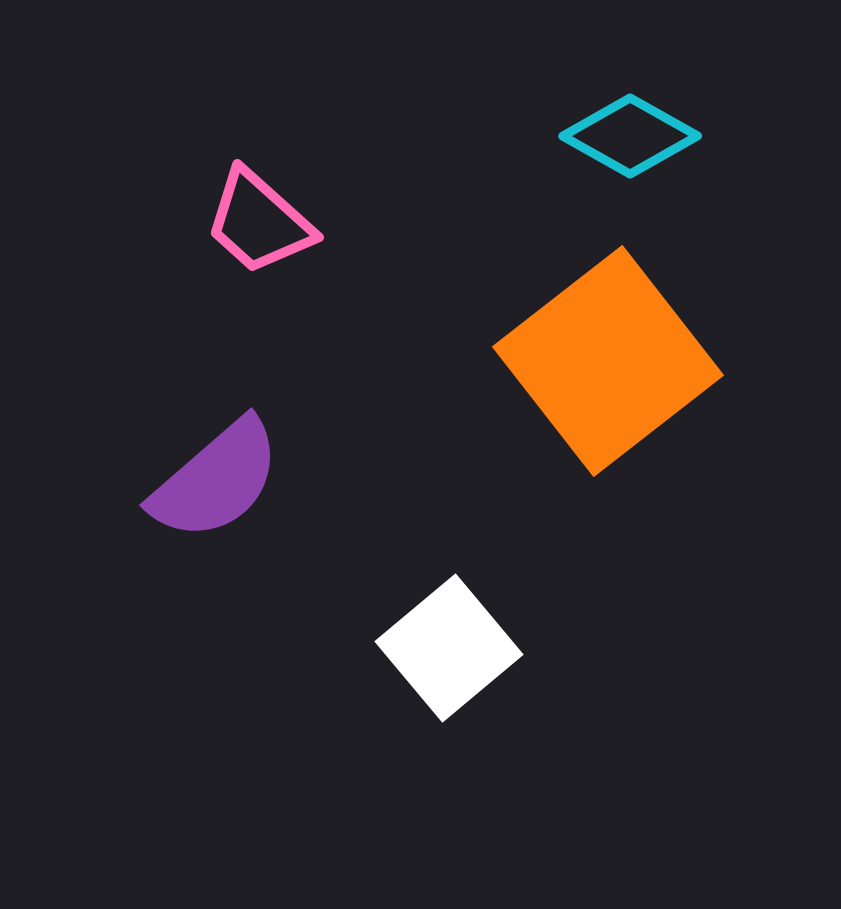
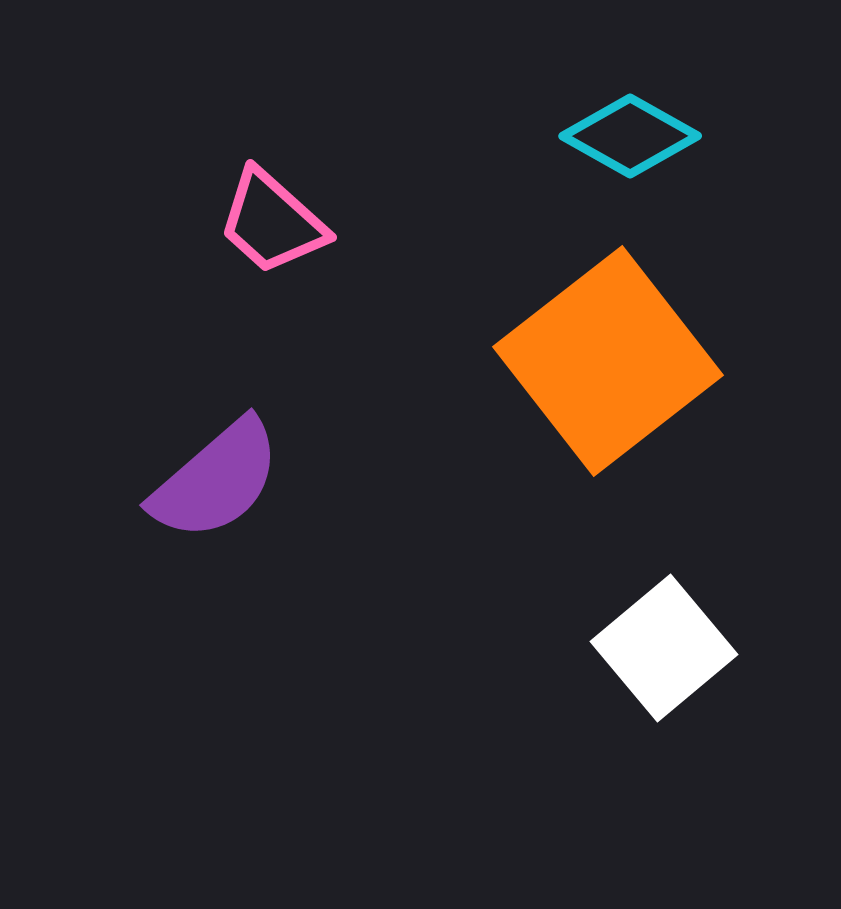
pink trapezoid: moved 13 px right
white square: moved 215 px right
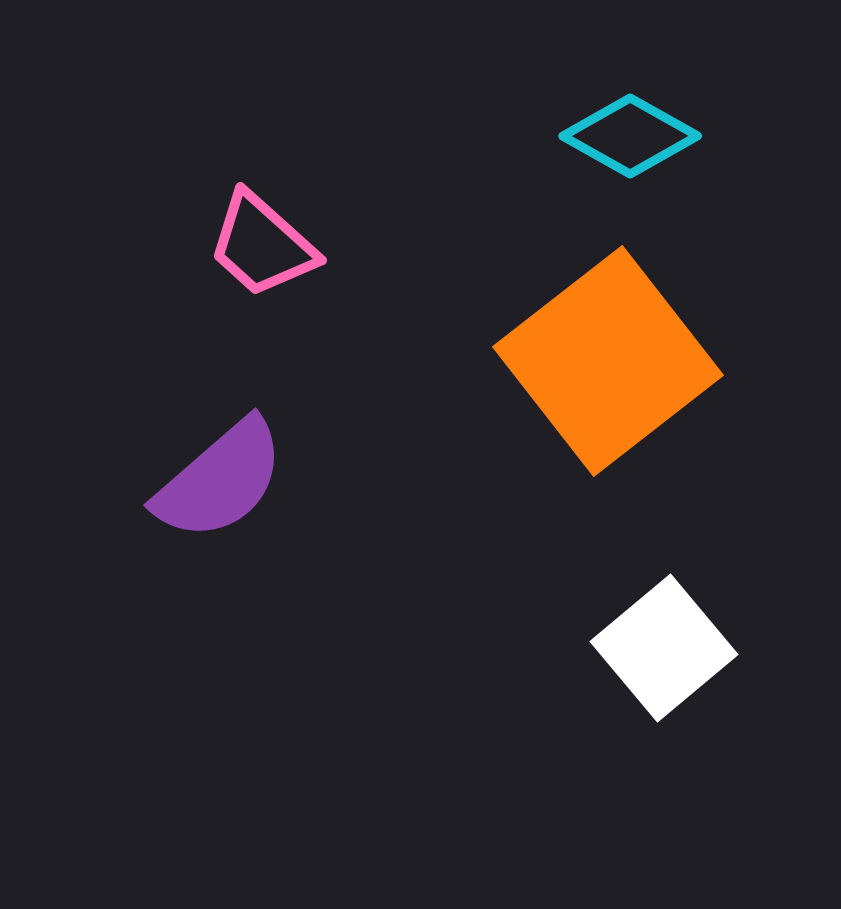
pink trapezoid: moved 10 px left, 23 px down
purple semicircle: moved 4 px right
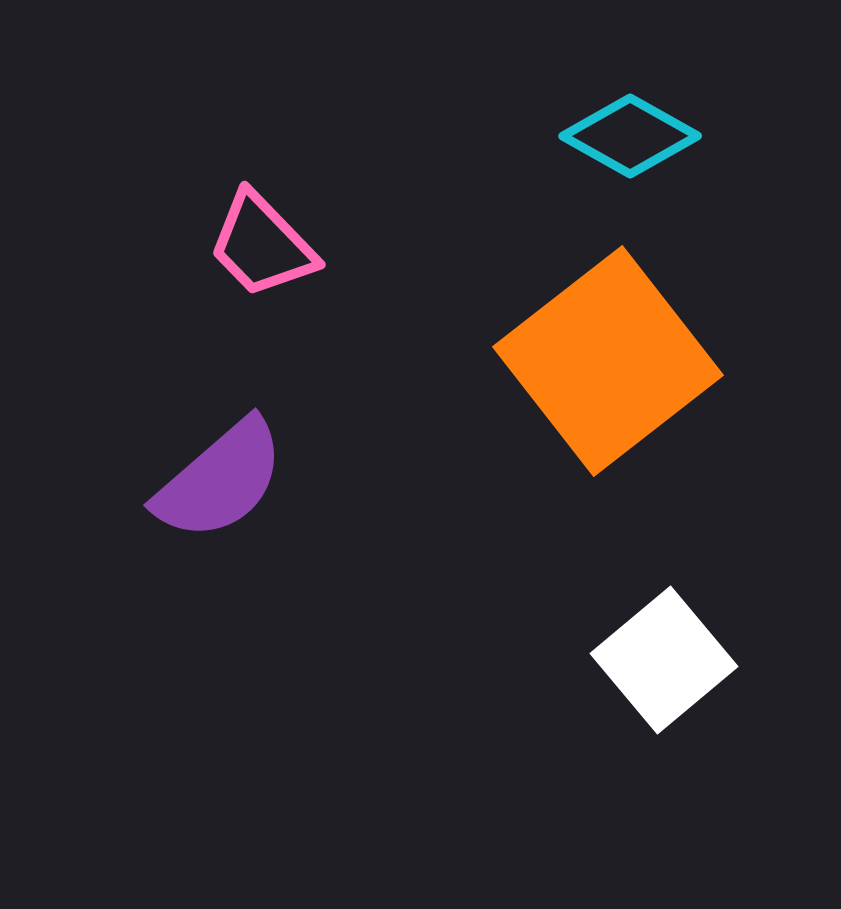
pink trapezoid: rotated 4 degrees clockwise
white square: moved 12 px down
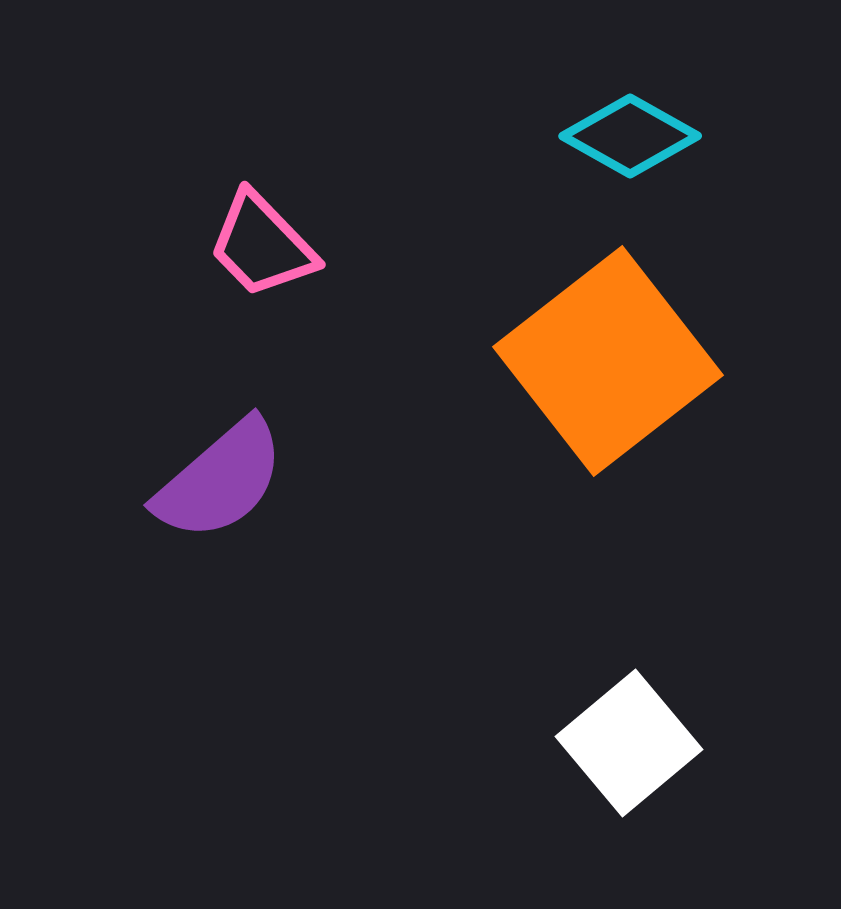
white square: moved 35 px left, 83 px down
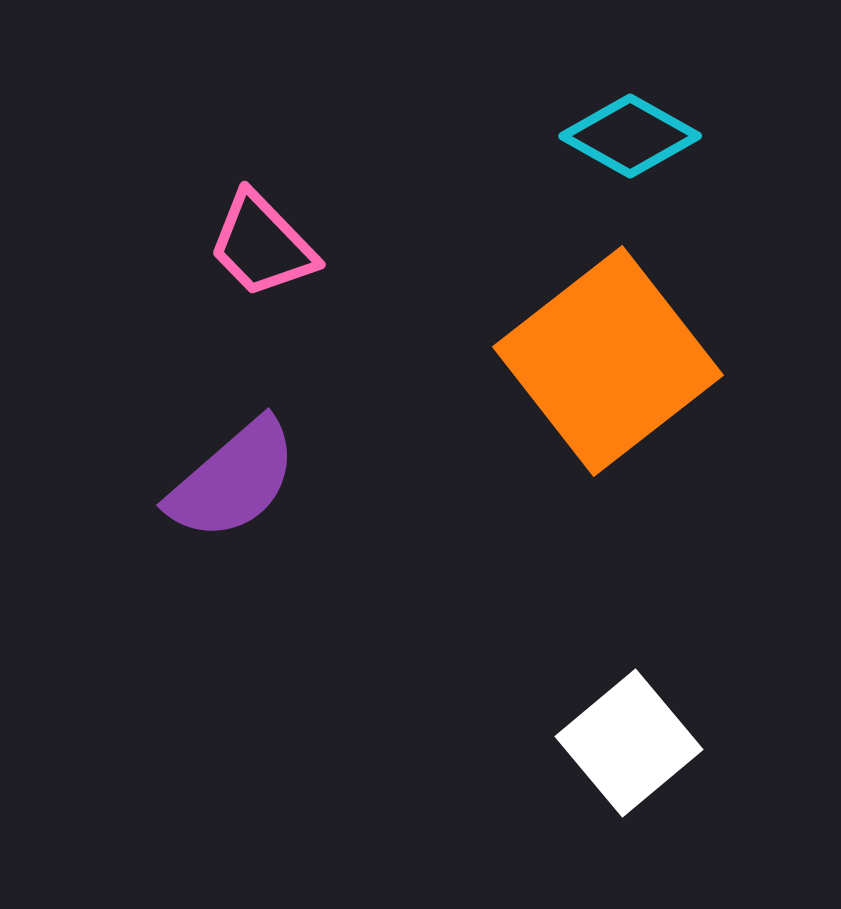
purple semicircle: moved 13 px right
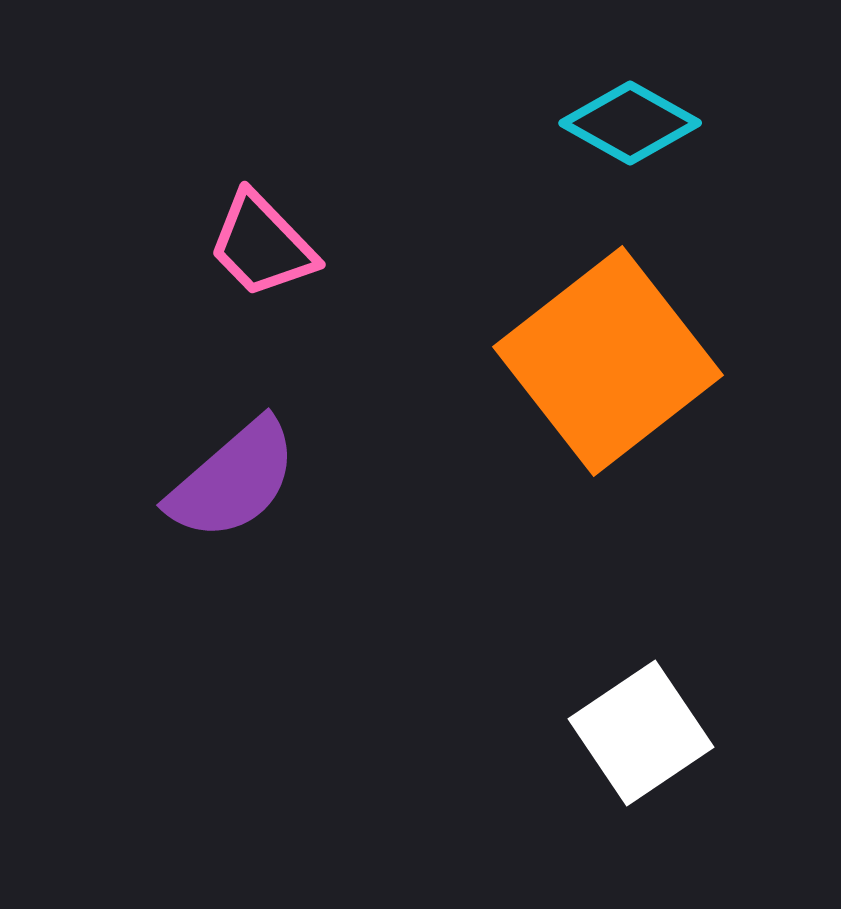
cyan diamond: moved 13 px up
white square: moved 12 px right, 10 px up; rotated 6 degrees clockwise
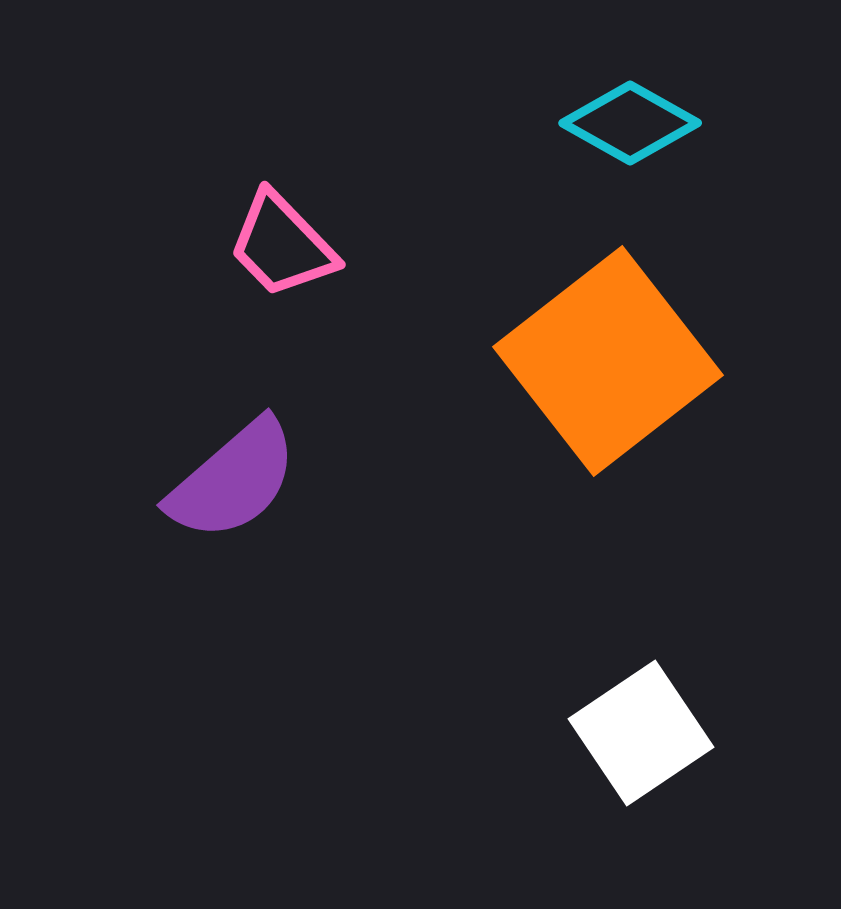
pink trapezoid: moved 20 px right
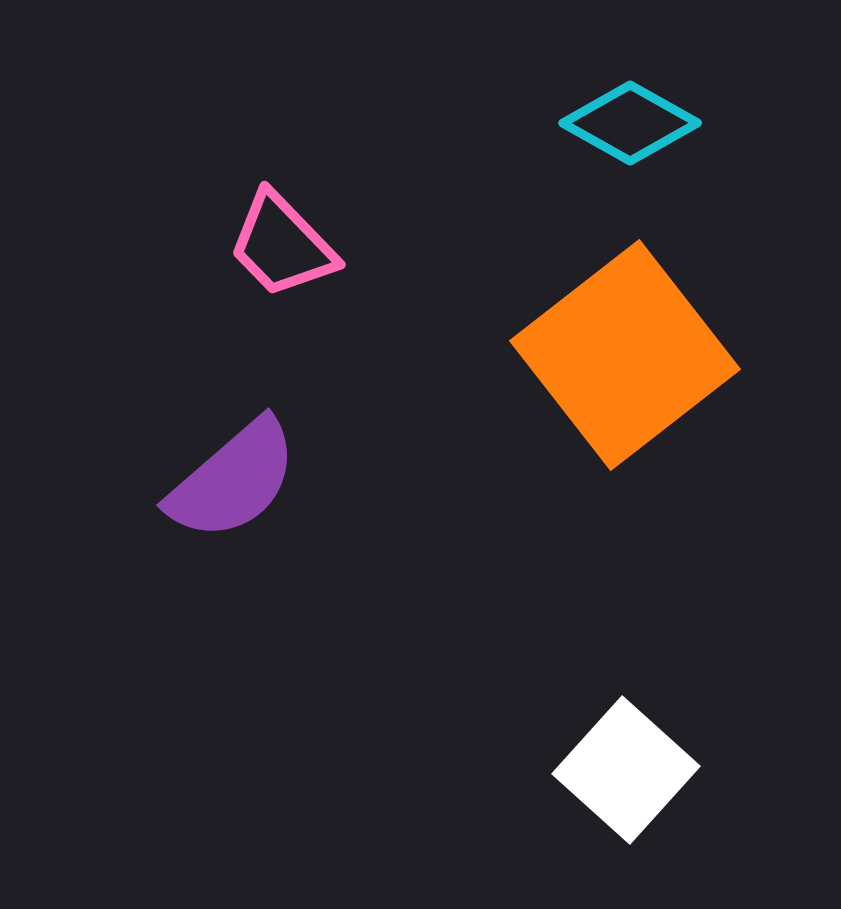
orange square: moved 17 px right, 6 px up
white square: moved 15 px left, 37 px down; rotated 14 degrees counterclockwise
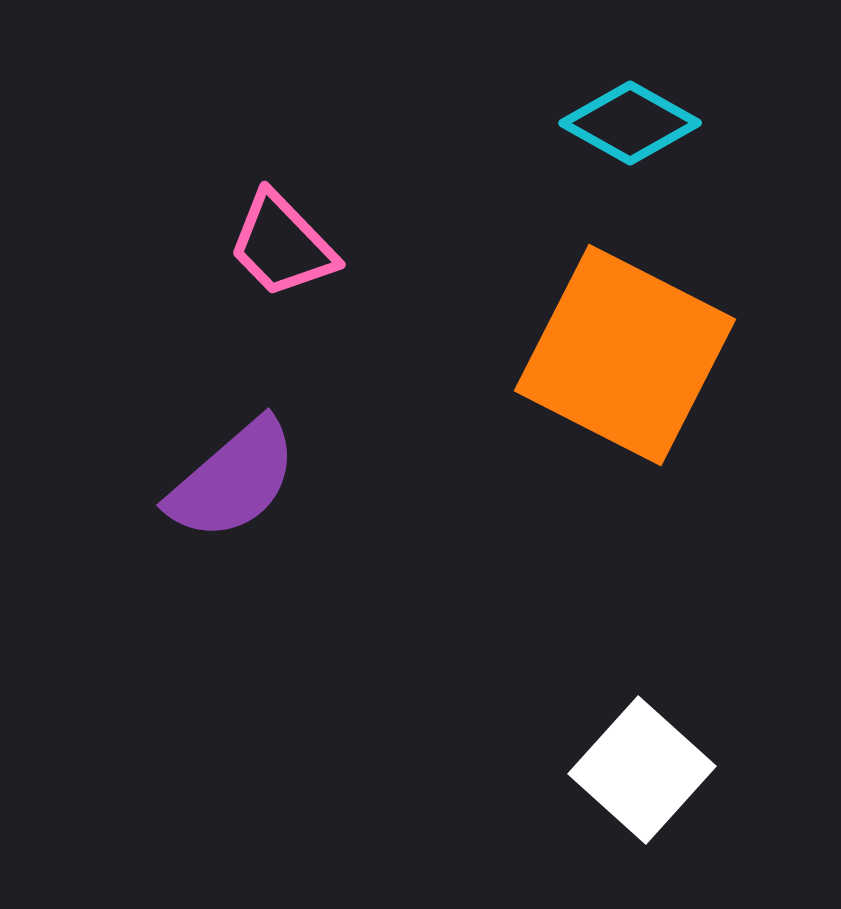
orange square: rotated 25 degrees counterclockwise
white square: moved 16 px right
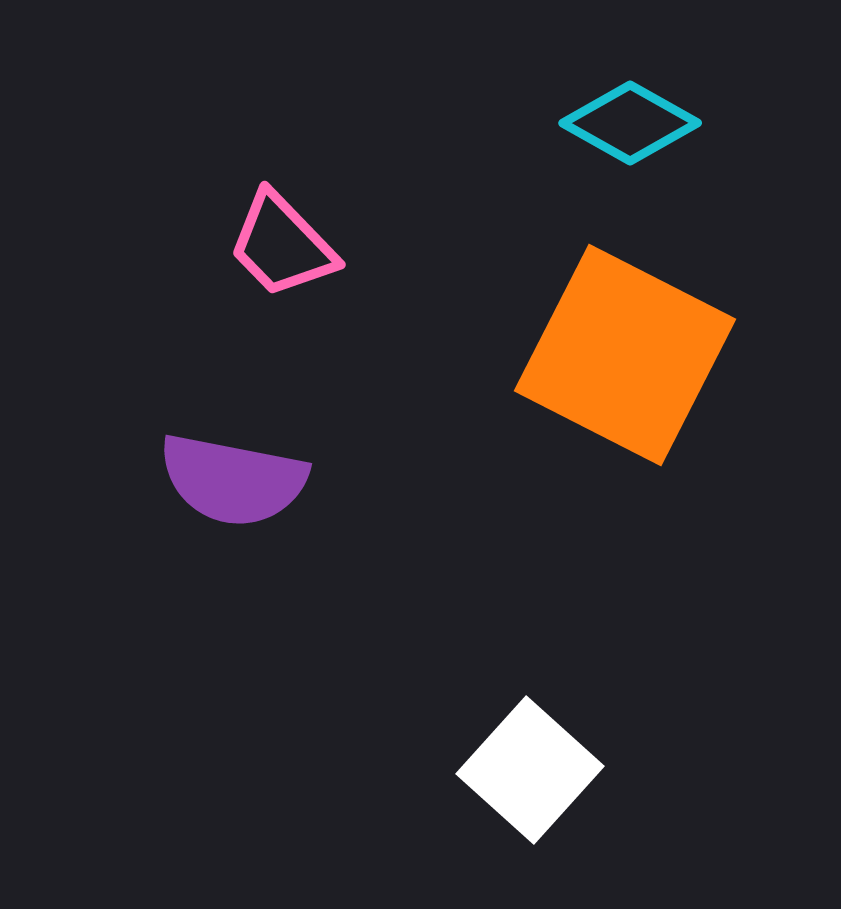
purple semicircle: rotated 52 degrees clockwise
white square: moved 112 px left
